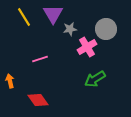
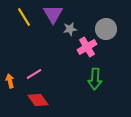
pink line: moved 6 px left, 15 px down; rotated 14 degrees counterclockwise
green arrow: rotated 55 degrees counterclockwise
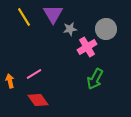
green arrow: rotated 25 degrees clockwise
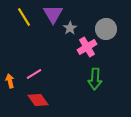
gray star: moved 1 px up; rotated 24 degrees counterclockwise
green arrow: rotated 25 degrees counterclockwise
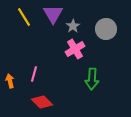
gray star: moved 3 px right, 2 px up
pink cross: moved 12 px left, 2 px down
pink line: rotated 42 degrees counterclockwise
green arrow: moved 3 px left
red diamond: moved 4 px right, 2 px down; rotated 10 degrees counterclockwise
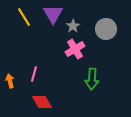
red diamond: rotated 15 degrees clockwise
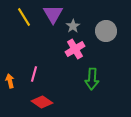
gray circle: moved 2 px down
red diamond: rotated 25 degrees counterclockwise
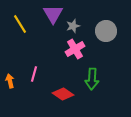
yellow line: moved 4 px left, 7 px down
gray star: rotated 16 degrees clockwise
red diamond: moved 21 px right, 8 px up
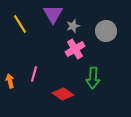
green arrow: moved 1 px right, 1 px up
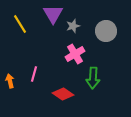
pink cross: moved 5 px down
